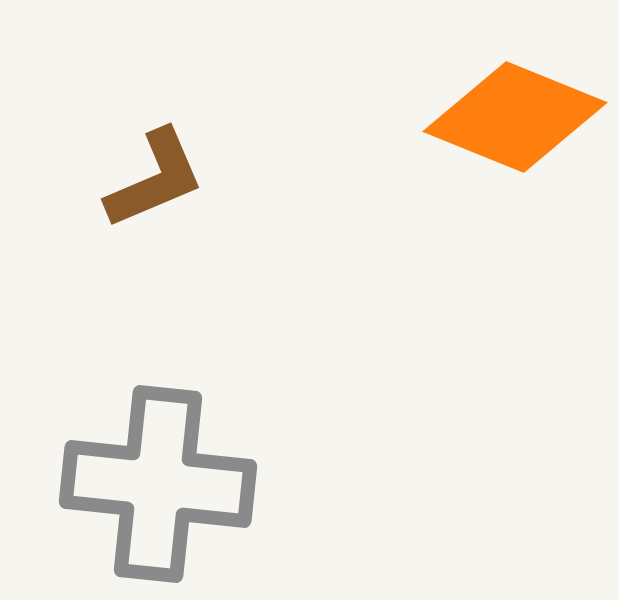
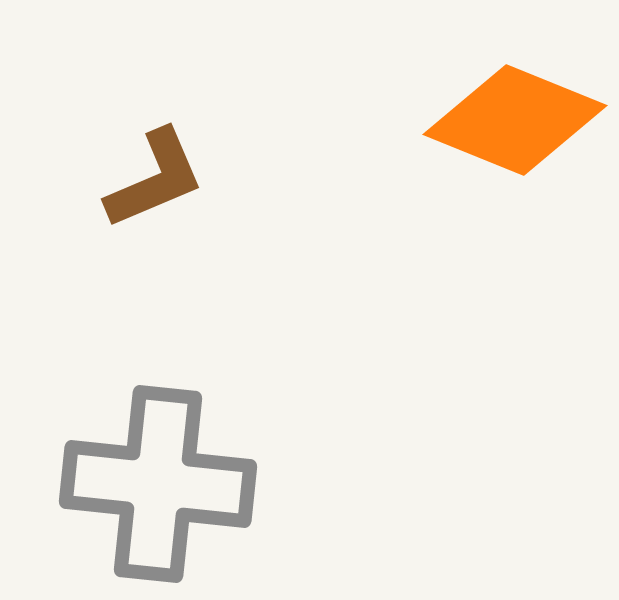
orange diamond: moved 3 px down
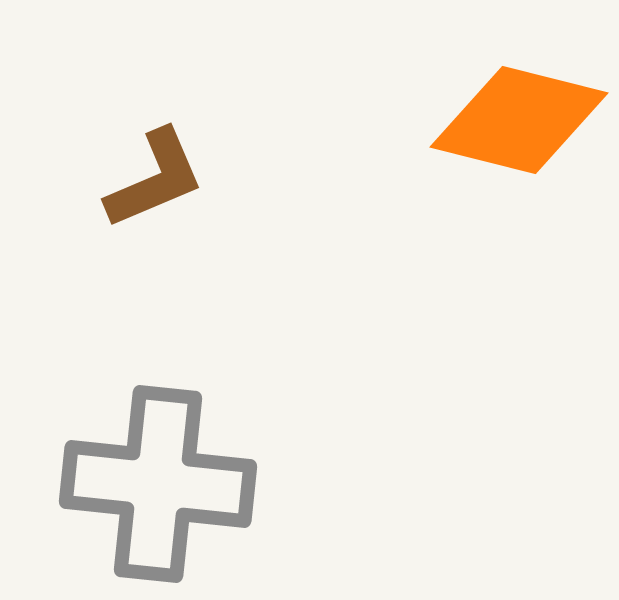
orange diamond: moved 4 px right; rotated 8 degrees counterclockwise
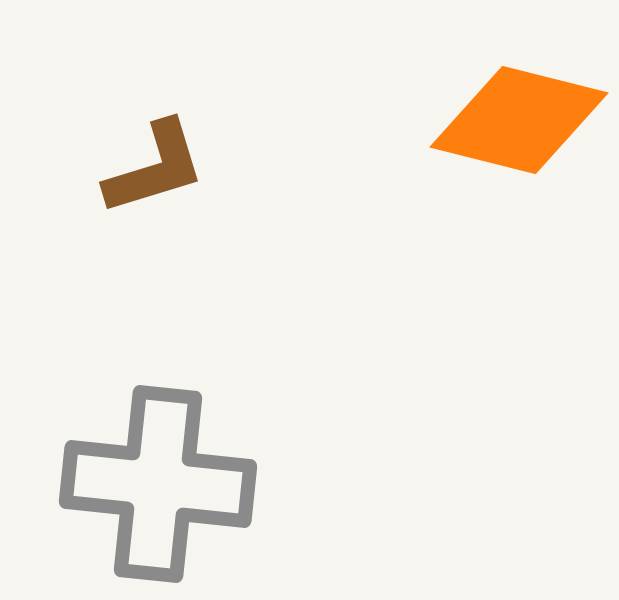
brown L-shape: moved 11 px up; rotated 6 degrees clockwise
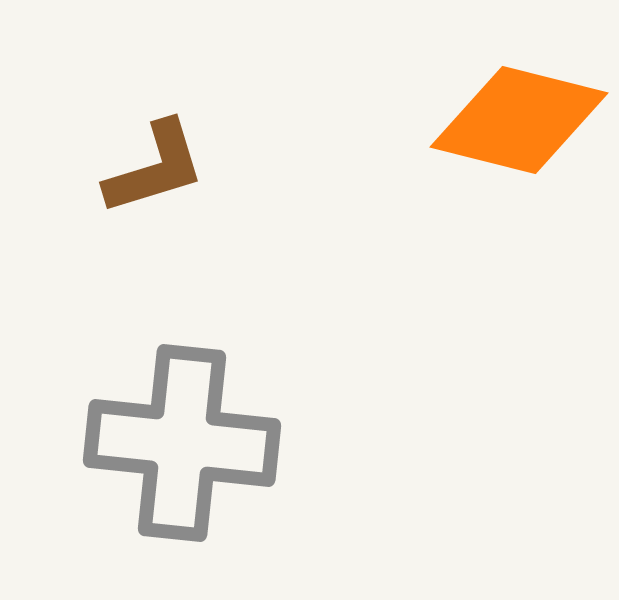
gray cross: moved 24 px right, 41 px up
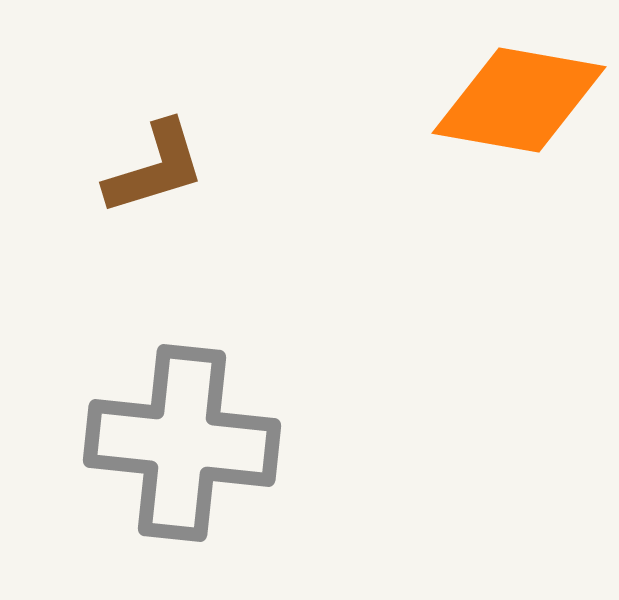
orange diamond: moved 20 px up; rotated 4 degrees counterclockwise
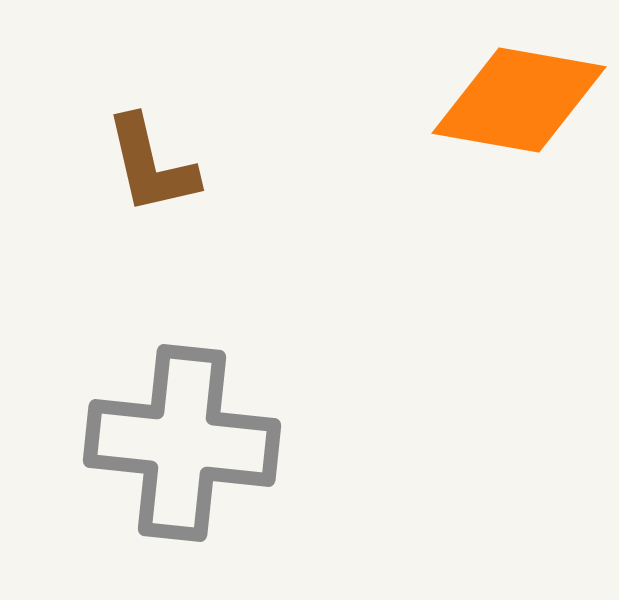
brown L-shape: moved 4 px left, 3 px up; rotated 94 degrees clockwise
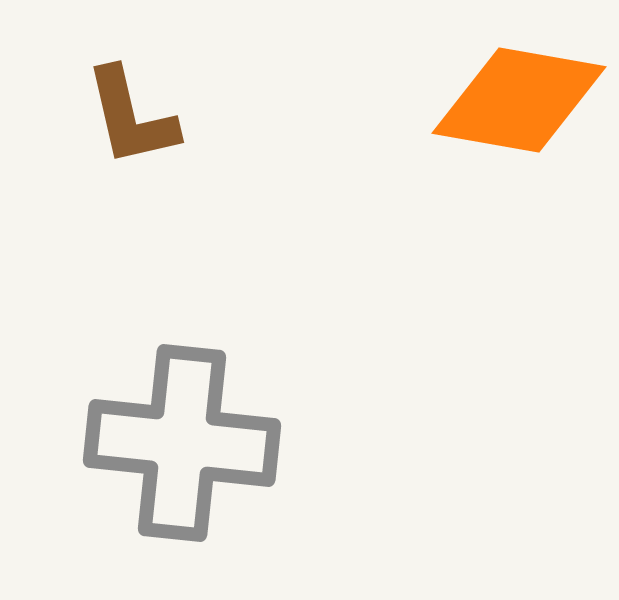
brown L-shape: moved 20 px left, 48 px up
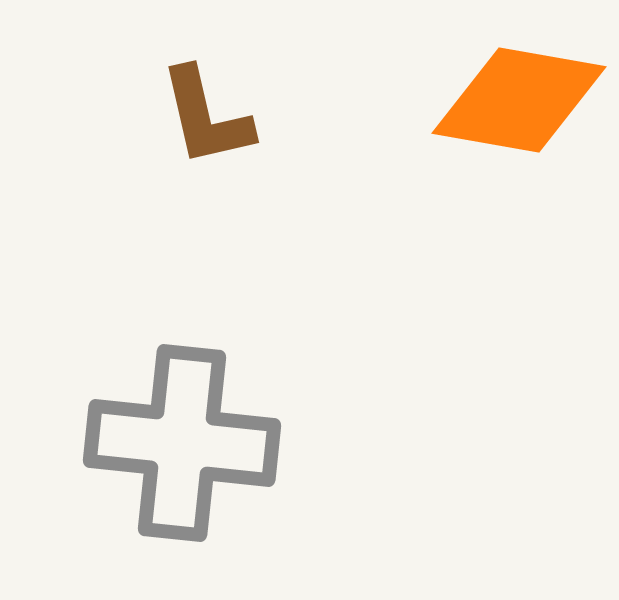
brown L-shape: moved 75 px right
